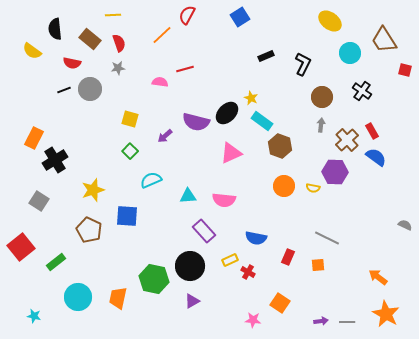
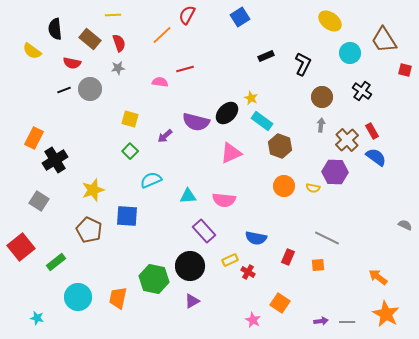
cyan star at (34, 316): moved 3 px right, 2 px down
pink star at (253, 320): rotated 21 degrees clockwise
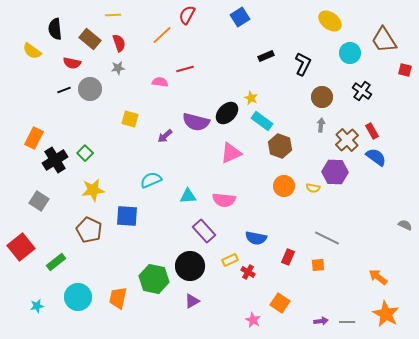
green square at (130, 151): moved 45 px left, 2 px down
yellow star at (93, 190): rotated 10 degrees clockwise
cyan star at (37, 318): moved 12 px up; rotated 24 degrees counterclockwise
